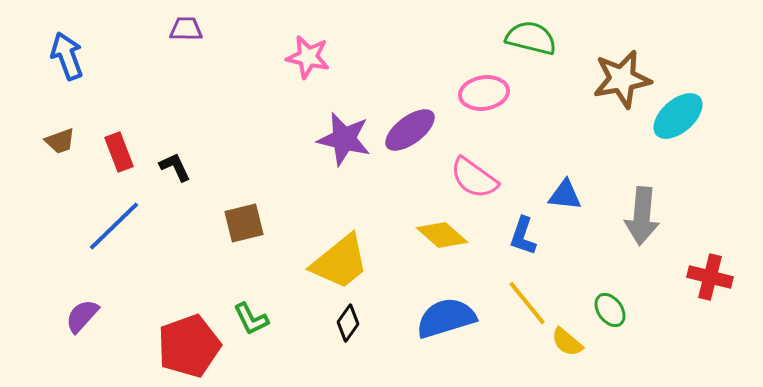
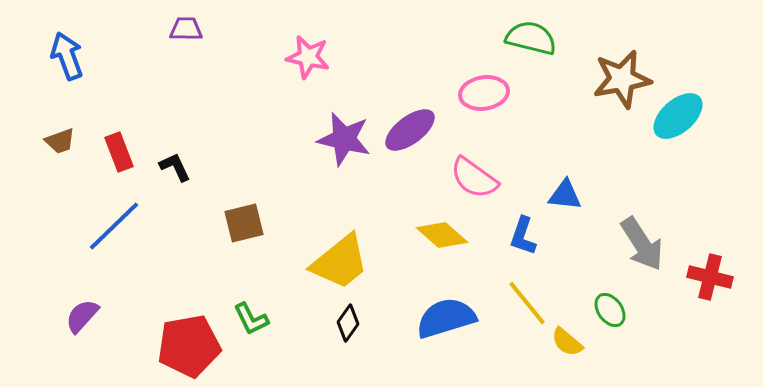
gray arrow: moved 28 px down; rotated 38 degrees counterclockwise
red pentagon: rotated 10 degrees clockwise
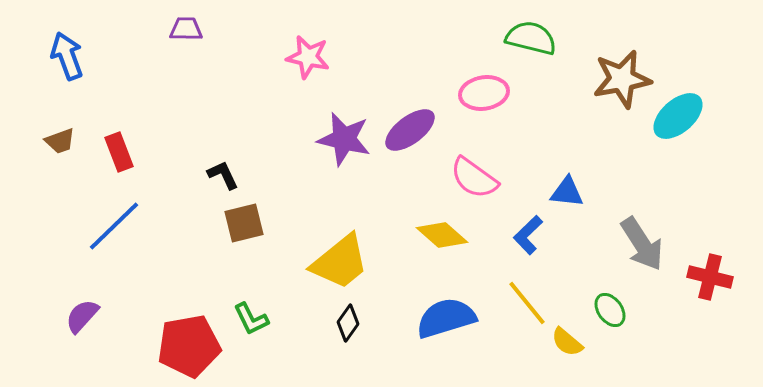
black L-shape: moved 48 px right, 8 px down
blue triangle: moved 2 px right, 3 px up
blue L-shape: moved 5 px right, 1 px up; rotated 27 degrees clockwise
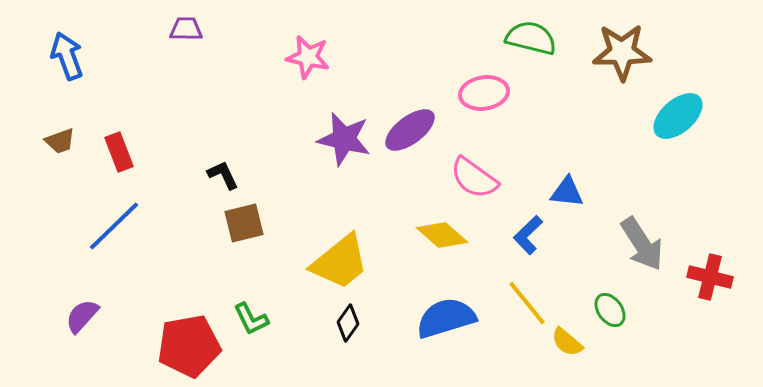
brown star: moved 27 px up; rotated 10 degrees clockwise
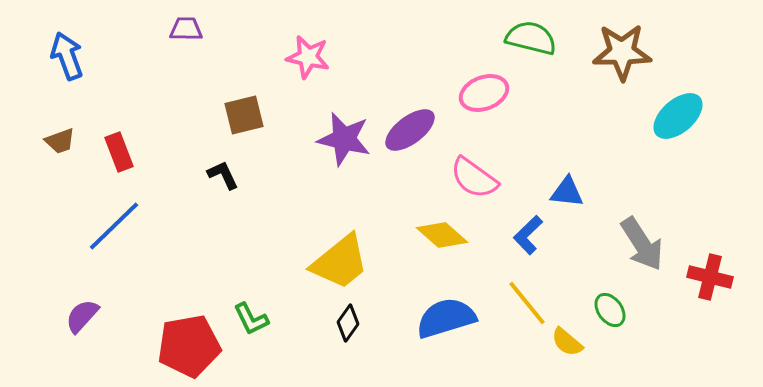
pink ellipse: rotated 12 degrees counterclockwise
brown square: moved 108 px up
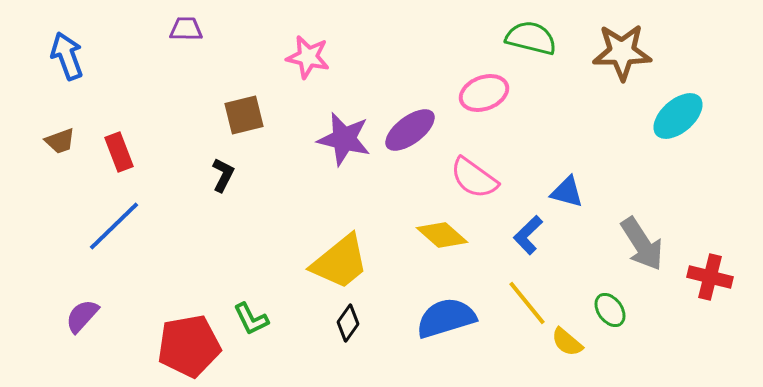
black L-shape: rotated 52 degrees clockwise
blue triangle: rotated 9 degrees clockwise
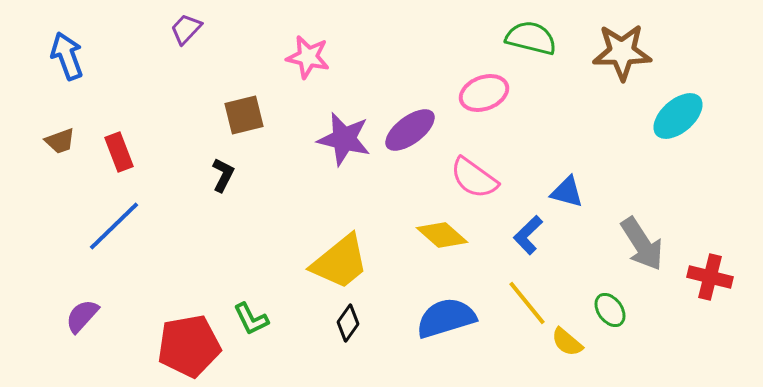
purple trapezoid: rotated 48 degrees counterclockwise
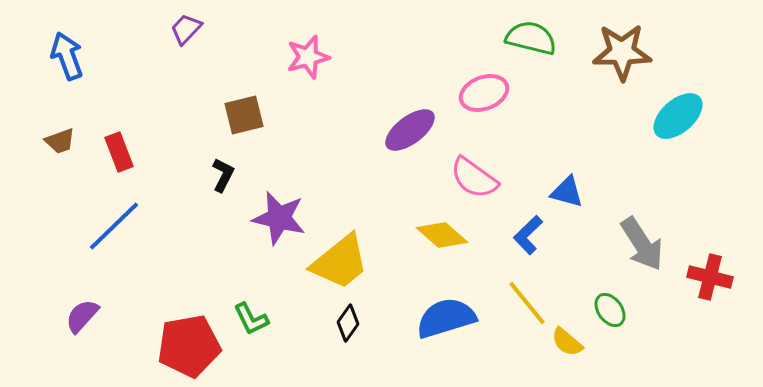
pink star: rotated 27 degrees counterclockwise
purple star: moved 65 px left, 79 px down
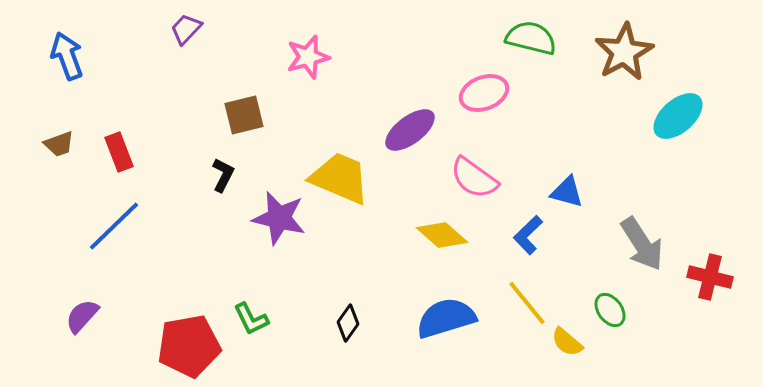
brown star: moved 2 px right; rotated 28 degrees counterclockwise
brown trapezoid: moved 1 px left, 3 px down
yellow trapezoid: moved 84 px up; rotated 118 degrees counterclockwise
